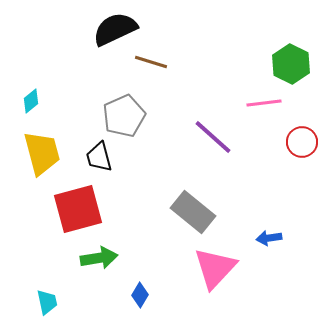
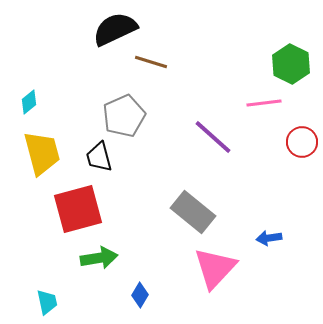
cyan diamond: moved 2 px left, 1 px down
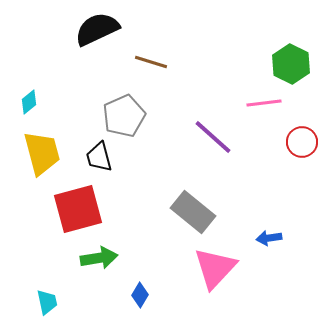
black semicircle: moved 18 px left
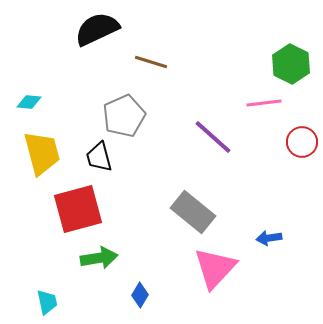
cyan diamond: rotated 45 degrees clockwise
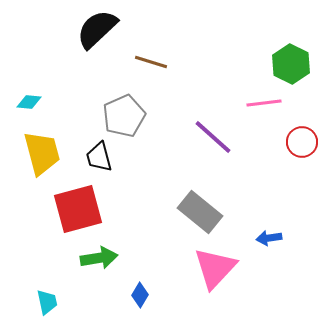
black semicircle: rotated 18 degrees counterclockwise
gray rectangle: moved 7 px right
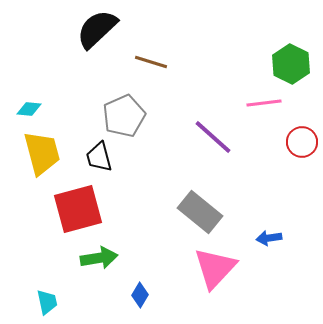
cyan diamond: moved 7 px down
